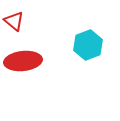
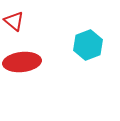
red ellipse: moved 1 px left, 1 px down
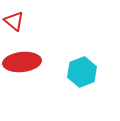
cyan hexagon: moved 6 px left, 27 px down
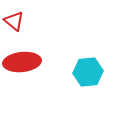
cyan hexagon: moved 6 px right; rotated 16 degrees clockwise
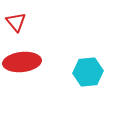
red triangle: moved 2 px right, 1 px down; rotated 10 degrees clockwise
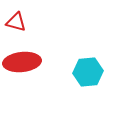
red triangle: rotated 35 degrees counterclockwise
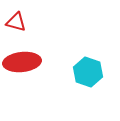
cyan hexagon: rotated 24 degrees clockwise
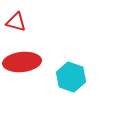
cyan hexagon: moved 17 px left, 5 px down
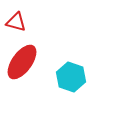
red ellipse: rotated 48 degrees counterclockwise
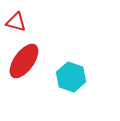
red ellipse: moved 2 px right, 1 px up
